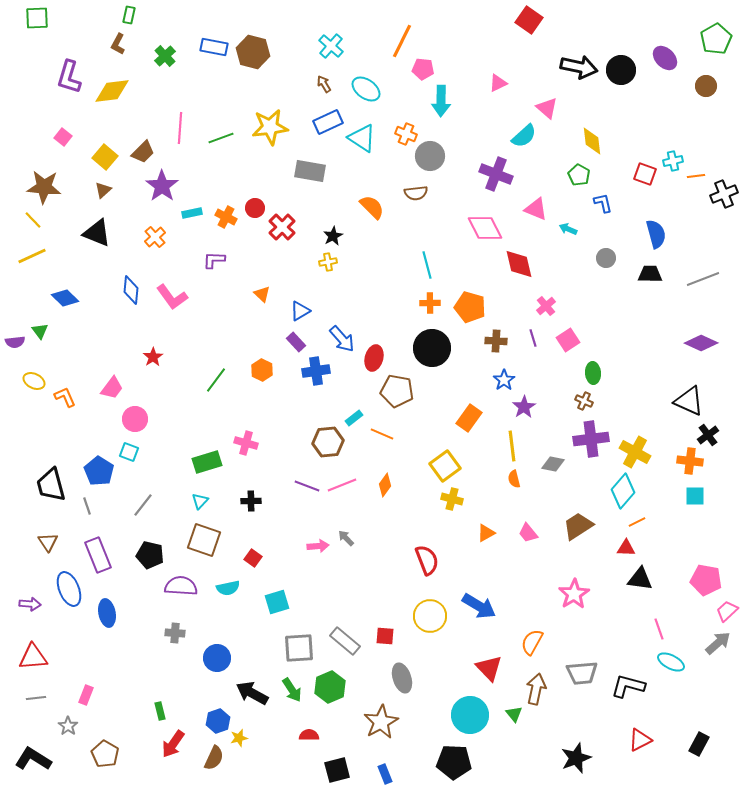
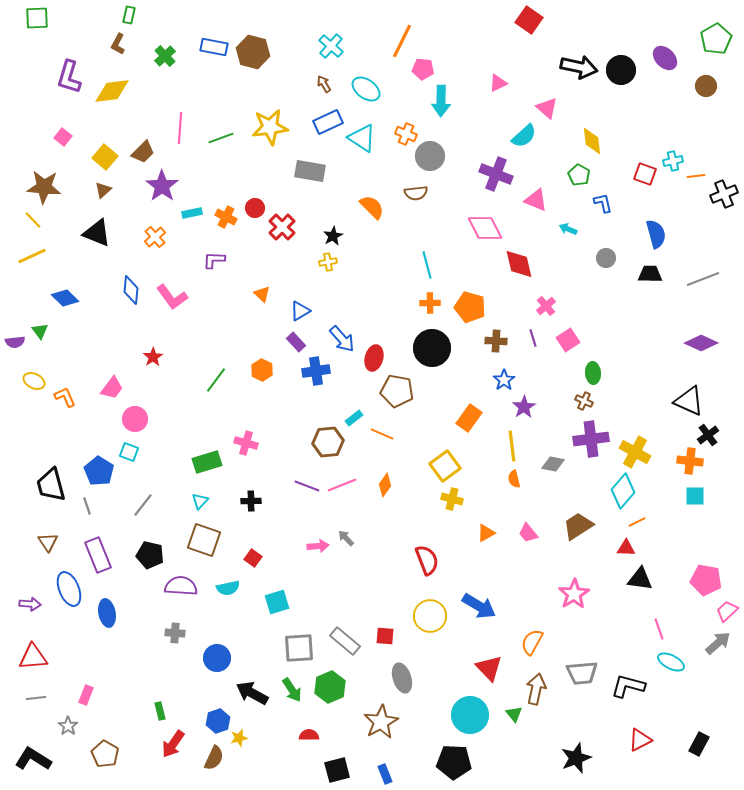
pink triangle at (536, 209): moved 9 px up
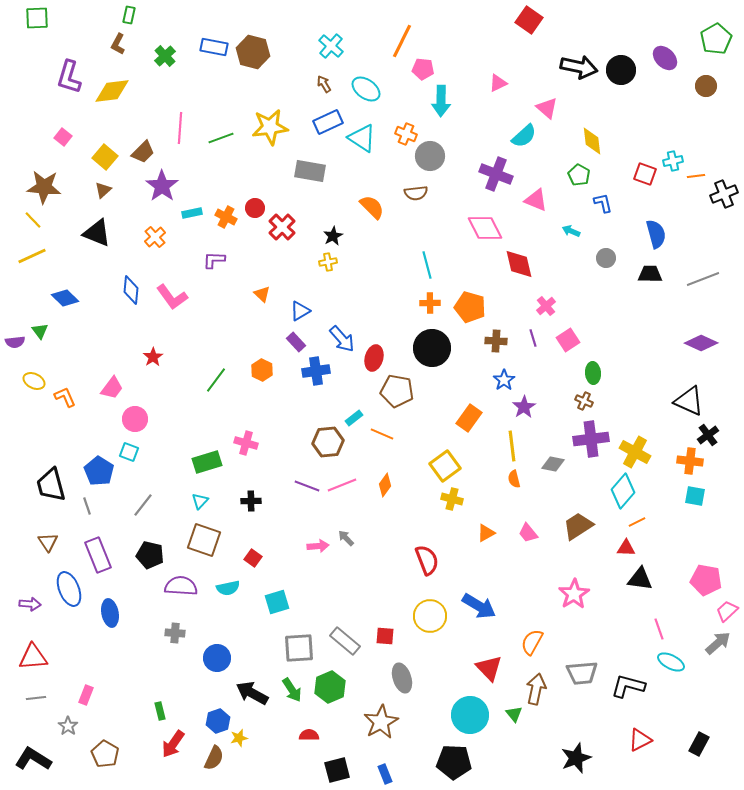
cyan arrow at (568, 229): moved 3 px right, 2 px down
cyan square at (695, 496): rotated 10 degrees clockwise
blue ellipse at (107, 613): moved 3 px right
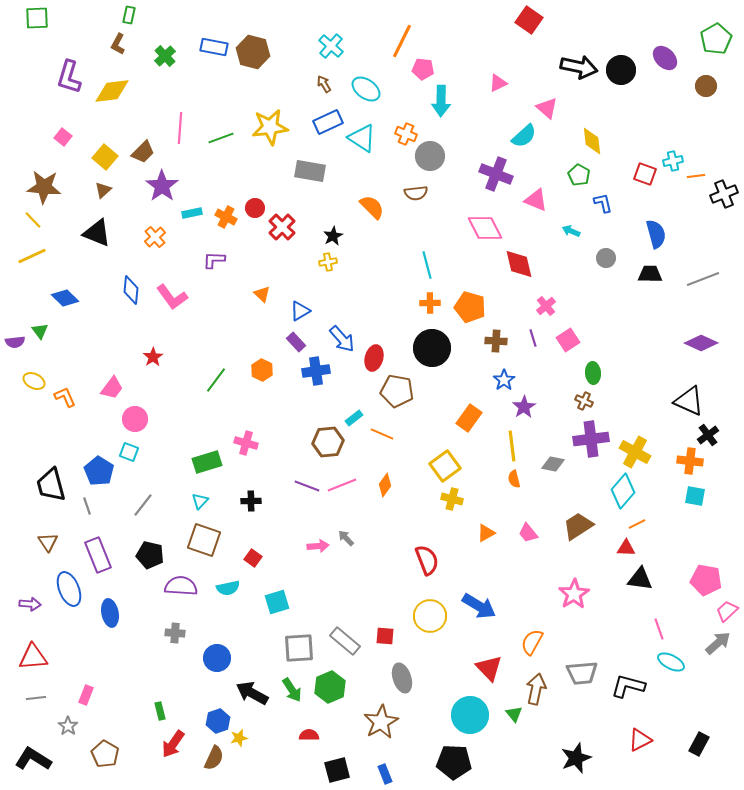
orange line at (637, 522): moved 2 px down
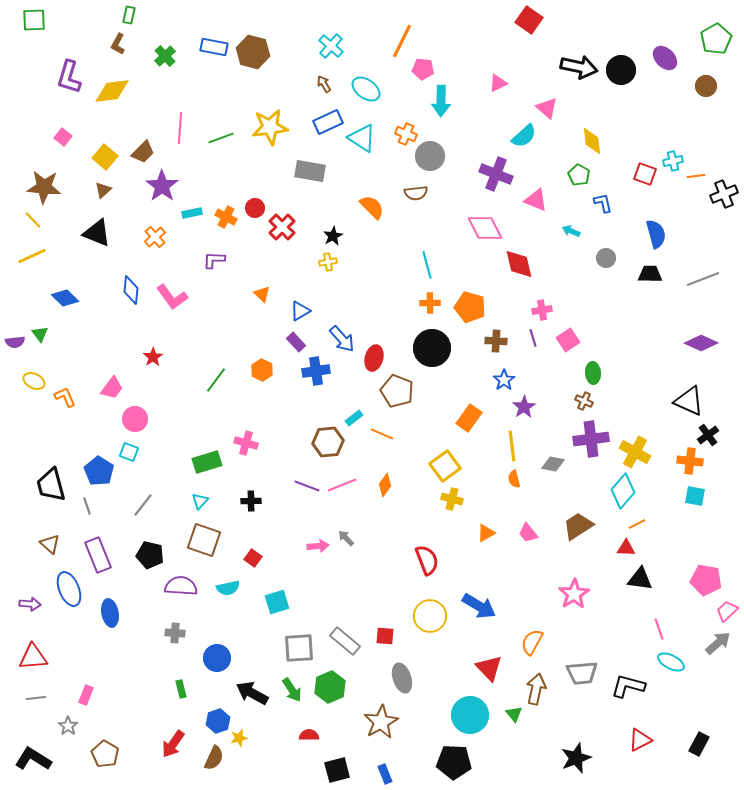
green square at (37, 18): moved 3 px left, 2 px down
pink cross at (546, 306): moved 4 px left, 4 px down; rotated 30 degrees clockwise
green triangle at (40, 331): moved 3 px down
brown pentagon at (397, 391): rotated 12 degrees clockwise
brown triangle at (48, 542): moved 2 px right, 2 px down; rotated 15 degrees counterclockwise
green rectangle at (160, 711): moved 21 px right, 22 px up
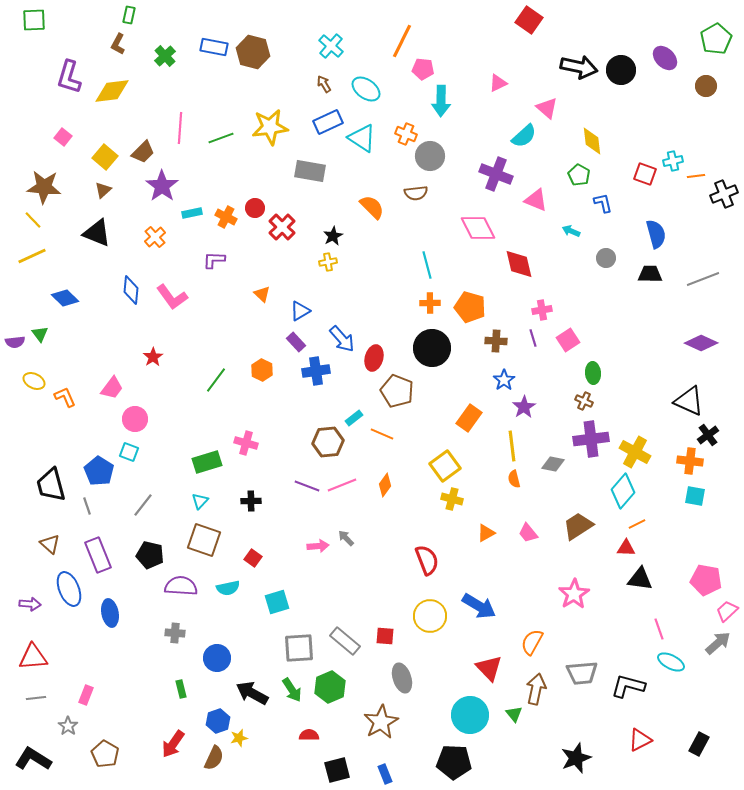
pink diamond at (485, 228): moved 7 px left
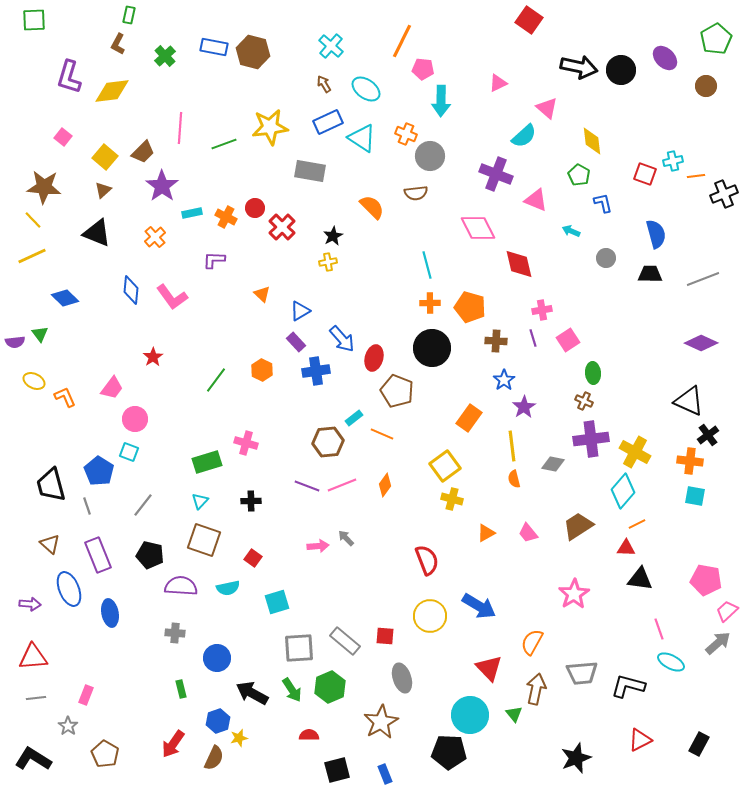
green line at (221, 138): moved 3 px right, 6 px down
black pentagon at (454, 762): moved 5 px left, 10 px up
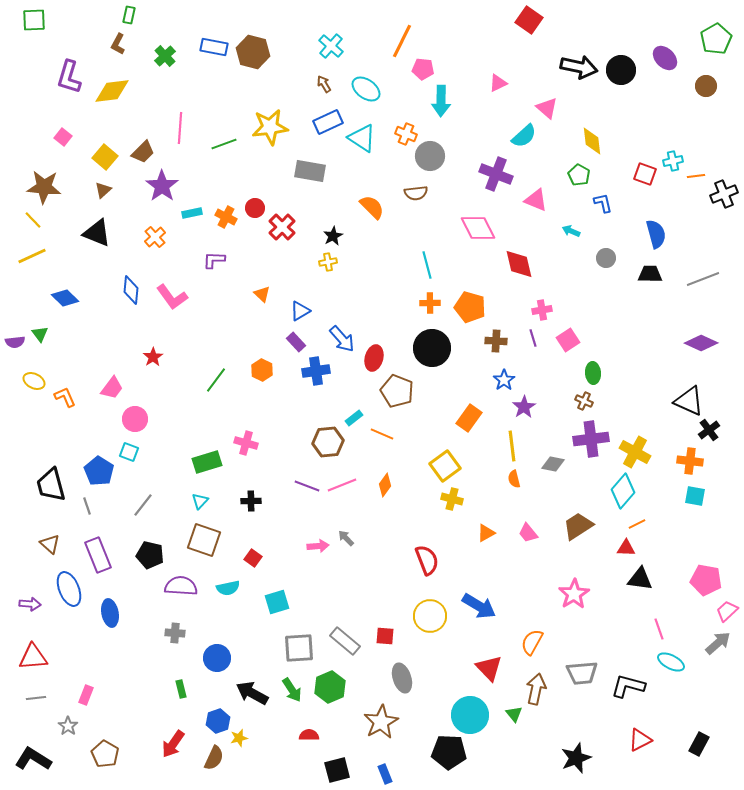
black cross at (708, 435): moved 1 px right, 5 px up
